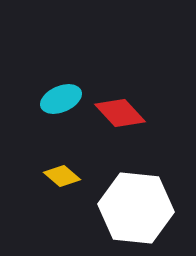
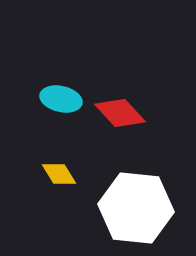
cyan ellipse: rotated 36 degrees clockwise
yellow diamond: moved 3 px left, 2 px up; rotated 18 degrees clockwise
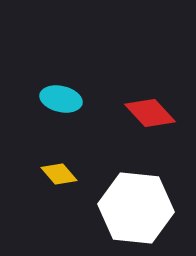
red diamond: moved 30 px right
yellow diamond: rotated 9 degrees counterclockwise
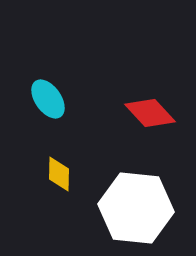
cyan ellipse: moved 13 px left; rotated 42 degrees clockwise
yellow diamond: rotated 42 degrees clockwise
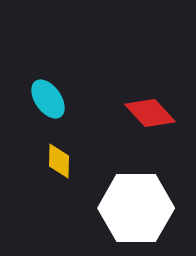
yellow diamond: moved 13 px up
white hexagon: rotated 6 degrees counterclockwise
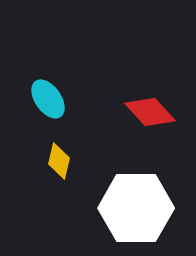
red diamond: moved 1 px up
yellow diamond: rotated 12 degrees clockwise
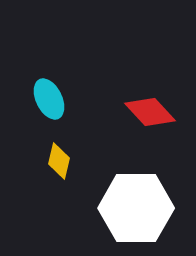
cyan ellipse: moved 1 px right; rotated 9 degrees clockwise
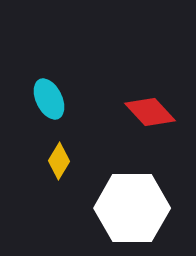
yellow diamond: rotated 18 degrees clockwise
white hexagon: moved 4 px left
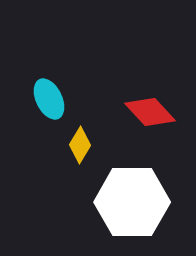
yellow diamond: moved 21 px right, 16 px up
white hexagon: moved 6 px up
